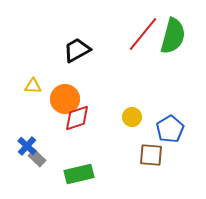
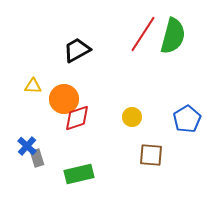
red line: rotated 6 degrees counterclockwise
orange circle: moved 1 px left
blue pentagon: moved 17 px right, 10 px up
gray rectangle: rotated 30 degrees clockwise
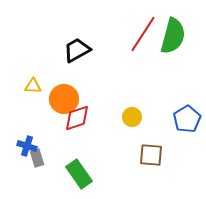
blue cross: rotated 24 degrees counterclockwise
green rectangle: rotated 68 degrees clockwise
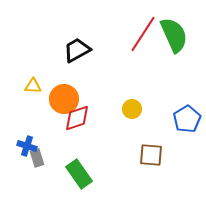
green semicircle: moved 1 px right, 1 px up; rotated 39 degrees counterclockwise
yellow circle: moved 8 px up
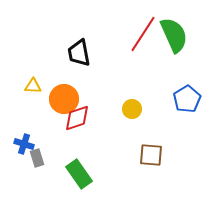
black trapezoid: moved 2 px right, 3 px down; rotated 72 degrees counterclockwise
blue pentagon: moved 20 px up
blue cross: moved 3 px left, 2 px up
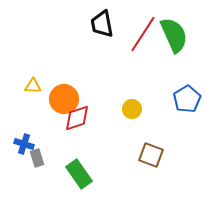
black trapezoid: moved 23 px right, 29 px up
brown square: rotated 15 degrees clockwise
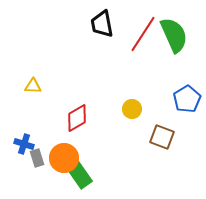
orange circle: moved 59 px down
red diamond: rotated 12 degrees counterclockwise
brown square: moved 11 px right, 18 px up
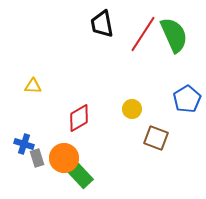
red diamond: moved 2 px right
brown square: moved 6 px left, 1 px down
green rectangle: rotated 8 degrees counterclockwise
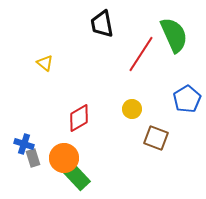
red line: moved 2 px left, 20 px down
yellow triangle: moved 12 px right, 23 px up; rotated 36 degrees clockwise
gray rectangle: moved 4 px left
green rectangle: moved 3 px left, 2 px down
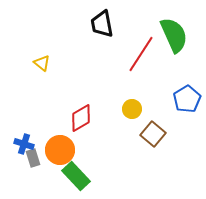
yellow triangle: moved 3 px left
red diamond: moved 2 px right
brown square: moved 3 px left, 4 px up; rotated 20 degrees clockwise
orange circle: moved 4 px left, 8 px up
